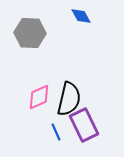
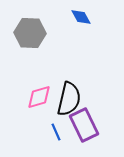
blue diamond: moved 1 px down
pink diamond: rotated 8 degrees clockwise
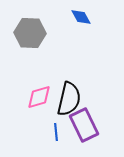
blue line: rotated 18 degrees clockwise
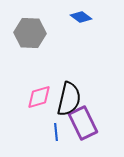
blue diamond: rotated 25 degrees counterclockwise
purple rectangle: moved 1 px left, 2 px up
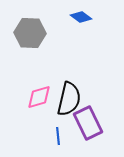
purple rectangle: moved 5 px right
blue line: moved 2 px right, 4 px down
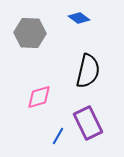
blue diamond: moved 2 px left, 1 px down
black semicircle: moved 19 px right, 28 px up
blue line: rotated 36 degrees clockwise
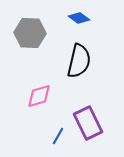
black semicircle: moved 9 px left, 10 px up
pink diamond: moved 1 px up
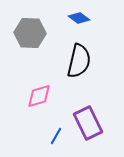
blue line: moved 2 px left
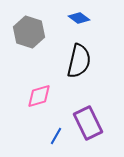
gray hexagon: moved 1 px left, 1 px up; rotated 16 degrees clockwise
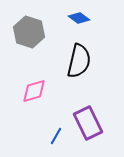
pink diamond: moved 5 px left, 5 px up
